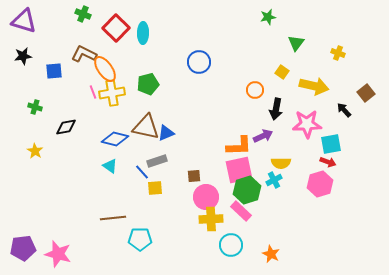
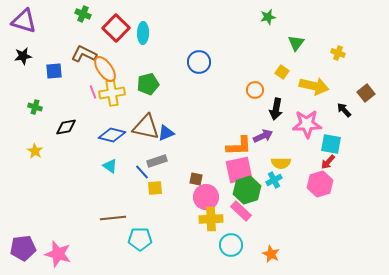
blue diamond at (115, 139): moved 3 px left, 4 px up
cyan square at (331, 144): rotated 20 degrees clockwise
red arrow at (328, 162): rotated 112 degrees clockwise
brown square at (194, 176): moved 2 px right, 3 px down; rotated 16 degrees clockwise
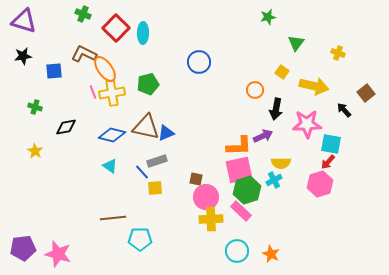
cyan circle at (231, 245): moved 6 px right, 6 px down
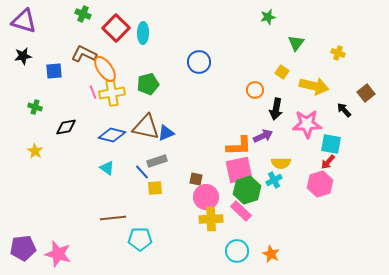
cyan triangle at (110, 166): moved 3 px left, 2 px down
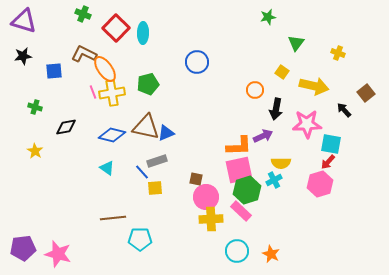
blue circle at (199, 62): moved 2 px left
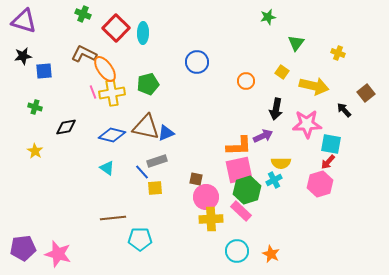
blue square at (54, 71): moved 10 px left
orange circle at (255, 90): moved 9 px left, 9 px up
